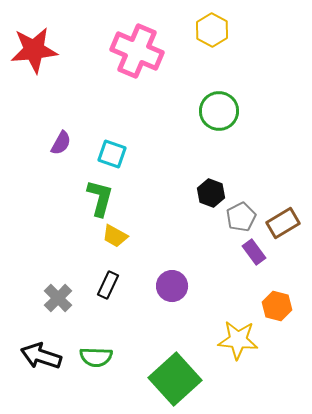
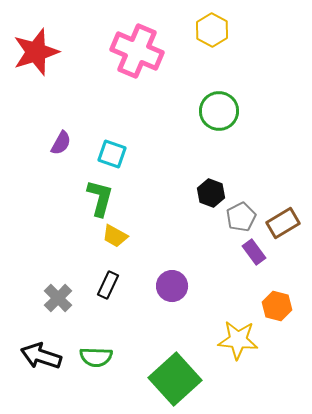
red star: moved 2 px right, 2 px down; rotated 12 degrees counterclockwise
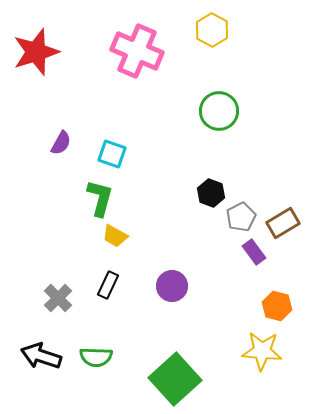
yellow star: moved 24 px right, 11 px down
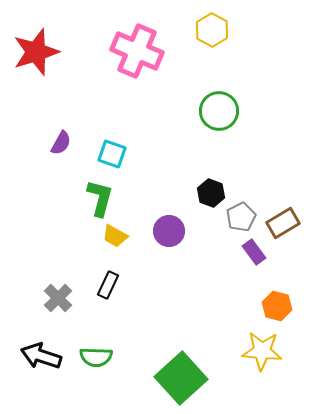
purple circle: moved 3 px left, 55 px up
green square: moved 6 px right, 1 px up
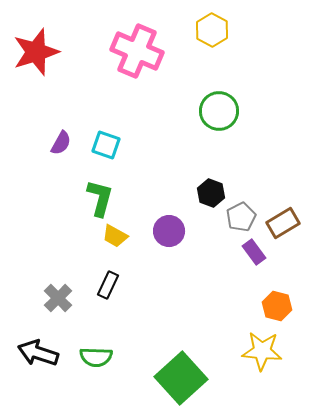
cyan square: moved 6 px left, 9 px up
black arrow: moved 3 px left, 3 px up
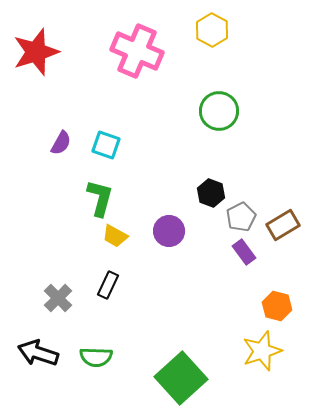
brown rectangle: moved 2 px down
purple rectangle: moved 10 px left
yellow star: rotated 24 degrees counterclockwise
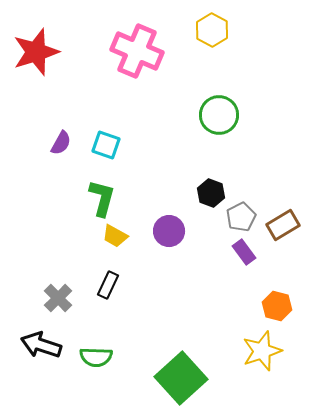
green circle: moved 4 px down
green L-shape: moved 2 px right
black arrow: moved 3 px right, 8 px up
